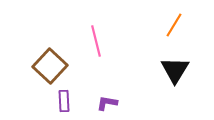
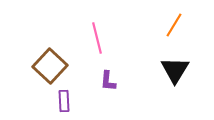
pink line: moved 1 px right, 3 px up
purple L-shape: moved 1 px right, 22 px up; rotated 95 degrees counterclockwise
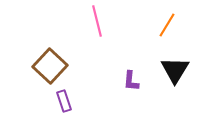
orange line: moved 7 px left
pink line: moved 17 px up
purple L-shape: moved 23 px right
purple rectangle: rotated 15 degrees counterclockwise
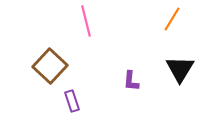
pink line: moved 11 px left
orange line: moved 5 px right, 6 px up
black triangle: moved 5 px right, 1 px up
purple rectangle: moved 8 px right
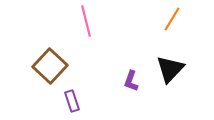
black triangle: moved 10 px left; rotated 12 degrees clockwise
purple L-shape: rotated 15 degrees clockwise
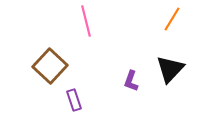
purple rectangle: moved 2 px right, 1 px up
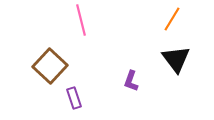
pink line: moved 5 px left, 1 px up
black triangle: moved 6 px right, 10 px up; rotated 20 degrees counterclockwise
purple rectangle: moved 2 px up
